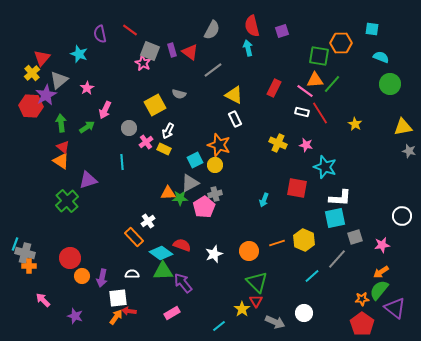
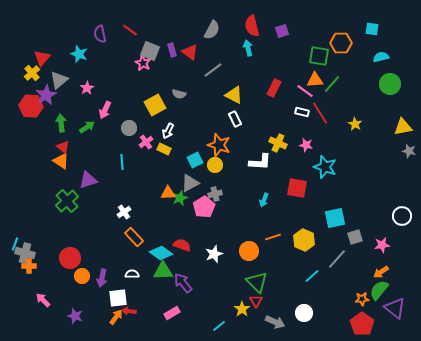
cyan semicircle at (381, 57): rotated 35 degrees counterclockwise
green star at (180, 198): rotated 21 degrees counterclockwise
white L-shape at (340, 198): moved 80 px left, 36 px up
white cross at (148, 221): moved 24 px left, 9 px up
orange line at (277, 243): moved 4 px left, 6 px up
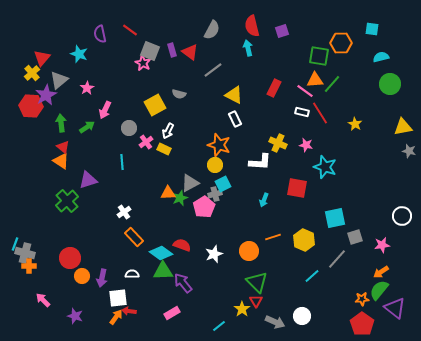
cyan square at (195, 160): moved 28 px right, 24 px down
white circle at (304, 313): moved 2 px left, 3 px down
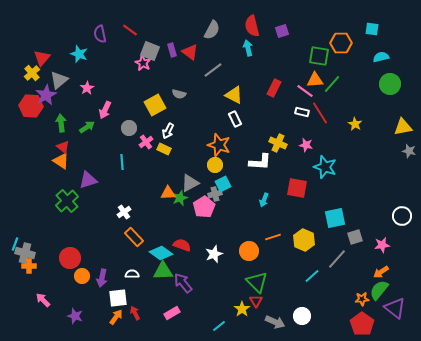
red arrow at (129, 311): moved 6 px right, 2 px down; rotated 56 degrees clockwise
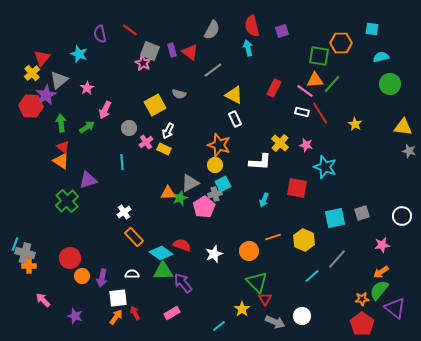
yellow triangle at (403, 127): rotated 18 degrees clockwise
yellow cross at (278, 143): moved 2 px right; rotated 18 degrees clockwise
gray square at (355, 237): moved 7 px right, 24 px up
red triangle at (256, 301): moved 9 px right, 2 px up
